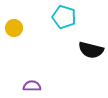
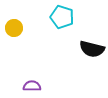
cyan pentagon: moved 2 px left
black semicircle: moved 1 px right, 1 px up
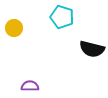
purple semicircle: moved 2 px left
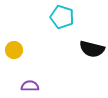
yellow circle: moved 22 px down
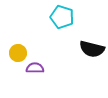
yellow circle: moved 4 px right, 3 px down
purple semicircle: moved 5 px right, 18 px up
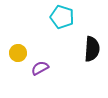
black semicircle: rotated 100 degrees counterclockwise
purple semicircle: moved 5 px right; rotated 30 degrees counterclockwise
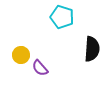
yellow circle: moved 3 px right, 2 px down
purple semicircle: rotated 102 degrees counterclockwise
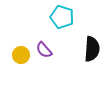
purple semicircle: moved 4 px right, 18 px up
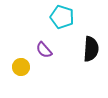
black semicircle: moved 1 px left
yellow circle: moved 12 px down
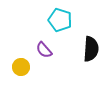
cyan pentagon: moved 2 px left, 3 px down
